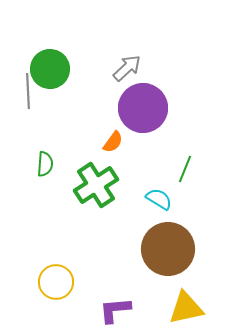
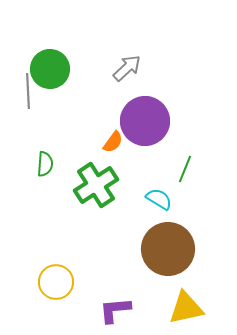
purple circle: moved 2 px right, 13 px down
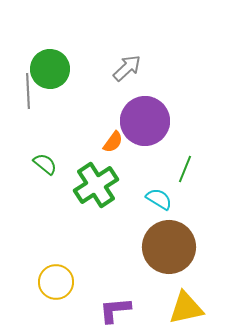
green semicircle: rotated 55 degrees counterclockwise
brown circle: moved 1 px right, 2 px up
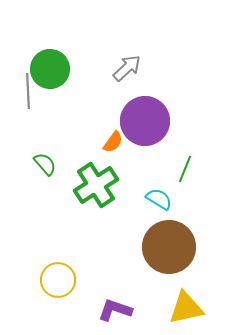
green semicircle: rotated 10 degrees clockwise
yellow circle: moved 2 px right, 2 px up
purple L-shape: rotated 24 degrees clockwise
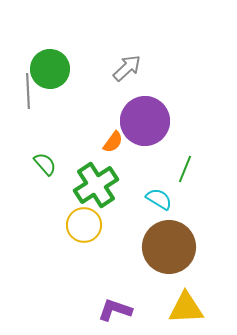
yellow circle: moved 26 px right, 55 px up
yellow triangle: rotated 9 degrees clockwise
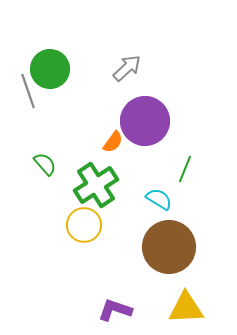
gray line: rotated 16 degrees counterclockwise
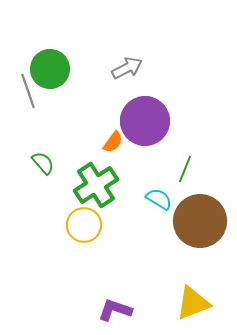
gray arrow: rotated 16 degrees clockwise
green semicircle: moved 2 px left, 1 px up
brown circle: moved 31 px right, 26 px up
yellow triangle: moved 7 px right, 5 px up; rotated 18 degrees counterclockwise
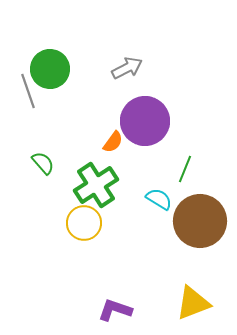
yellow circle: moved 2 px up
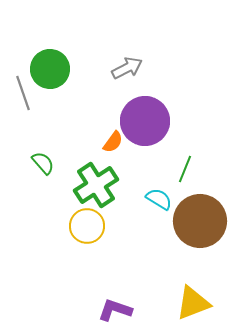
gray line: moved 5 px left, 2 px down
yellow circle: moved 3 px right, 3 px down
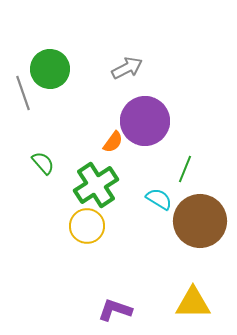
yellow triangle: rotated 21 degrees clockwise
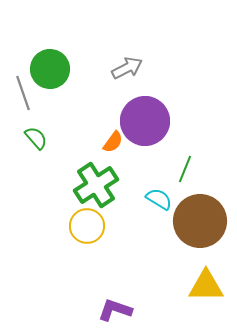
green semicircle: moved 7 px left, 25 px up
yellow triangle: moved 13 px right, 17 px up
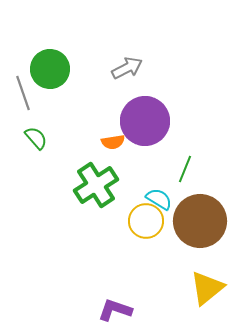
orange semicircle: rotated 45 degrees clockwise
yellow circle: moved 59 px right, 5 px up
yellow triangle: moved 1 px right, 2 px down; rotated 39 degrees counterclockwise
